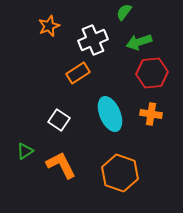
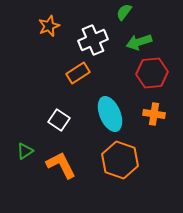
orange cross: moved 3 px right
orange hexagon: moved 13 px up
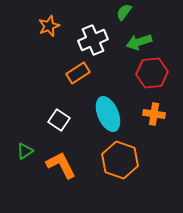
cyan ellipse: moved 2 px left
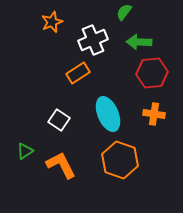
orange star: moved 3 px right, 4 px up
green arrow: rotated 20 degrees clockwise
